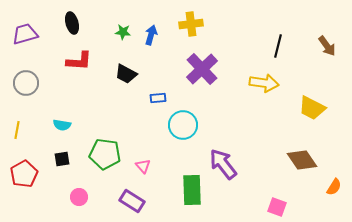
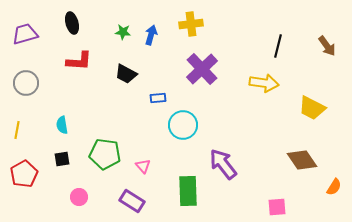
cyan semicircle: rotated 72 degrees clockwise
green rectangle: moved 4 px left, 1 px down
pink square: rotated 24 degrees counterclockwise
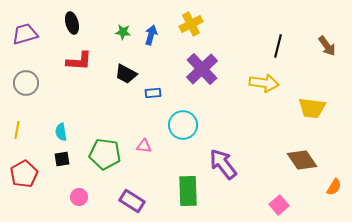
yellow cross: rotated 20 degrees counterclockwise
blue rectangle: moved 5 px left, 5 px up
yellow trapezoid: rotated 20 degrees counterclockwise
cyan semicircle: moved 1 px left, 7 px down
pink triangle: moved 1 px right, 20 px up; rotated 42 degrees counterclockwise
pink square: moved 2 px right, 2 px up; rotated 36 degrees counterclockwise
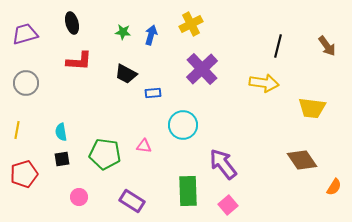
red pentagon: rotated 12 degrees clockwise
pink square: moved 51 px left
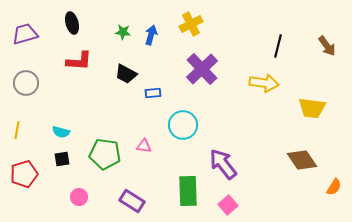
cyan semicircle: rotated 66 degrees counterclockwise
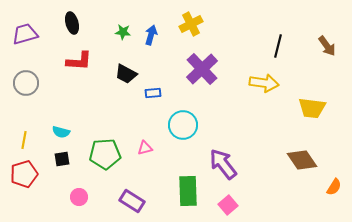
yellow line: moved 7 px right, 10 px down
pink triangle: moved 1 px right, 2 px down; rotated 21 degrees counterclockwise
green pentagon: rotated 12 degrees counterclockwise
